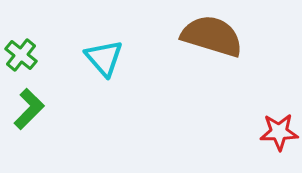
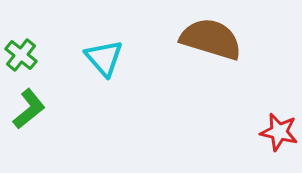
brown semicircle: moved 1 px left, 3 px down
green L-shape: rotated 6 degrees clockwise
red star: rotated 15 degrees clockwise
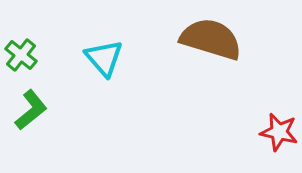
green L-shape: moved 2 px right, 1 px down
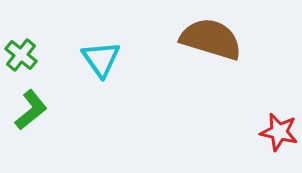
cyan triangle: moved 3 px left, 1 px down; rotated 6 degrees clockwise
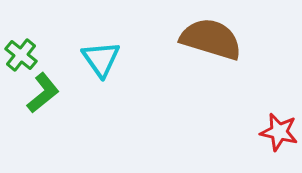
green L-shape: moved 12 px right, 17 px up
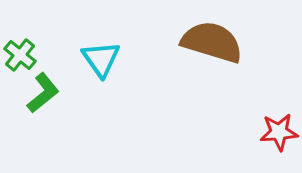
brown semicircle: moved 1 px right, 3 px down
green cross: moved 1 px left
red star: rotated 18 degrees counterclockwise
